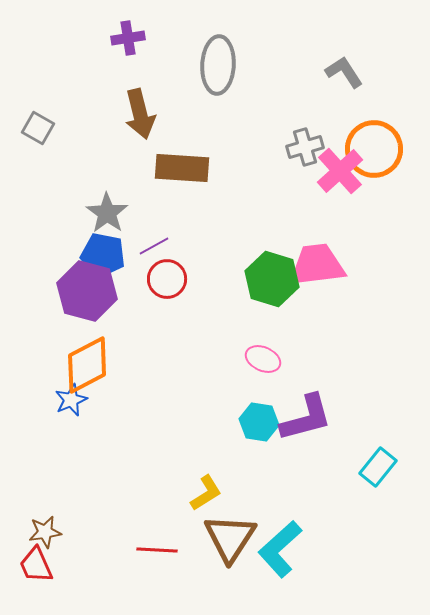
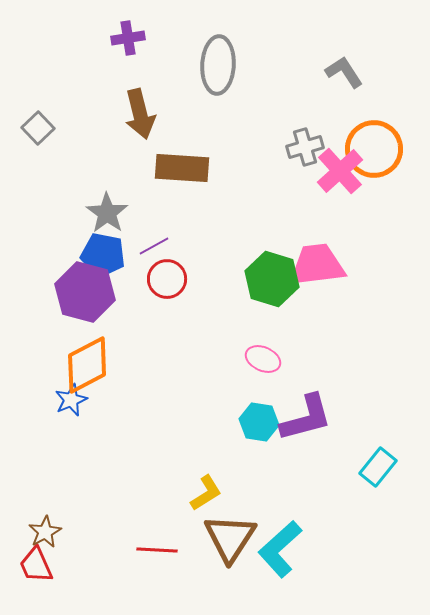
gray square: rotated 16 degrees clockwise
purple hexagon: moved 2 px left, 1 px down
brown star: rotated 20 degrees counterclockwise
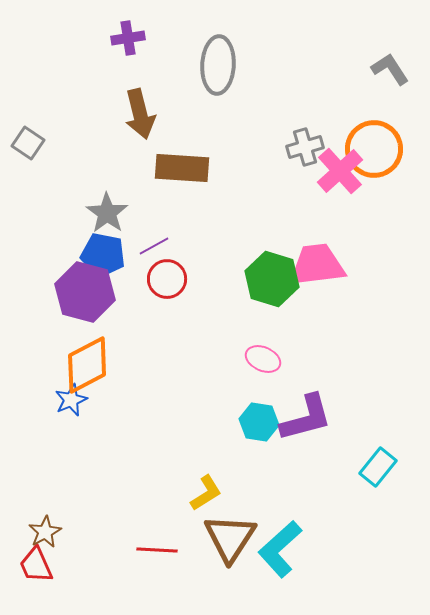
gray L-shape: moved 46 px right, 3 px up
gray square: moved 10 px left, 15 px down; rotated 12 degrees counterclockwise
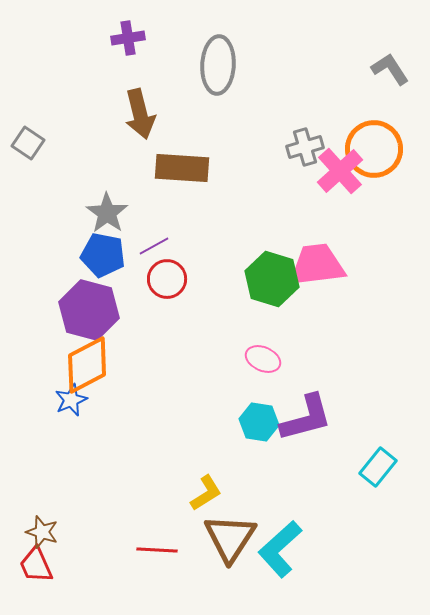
purple hexagon: moved 4 px right, 18 px down
brown star: moved 3 px left; rotated 24 degrees counterclockwise
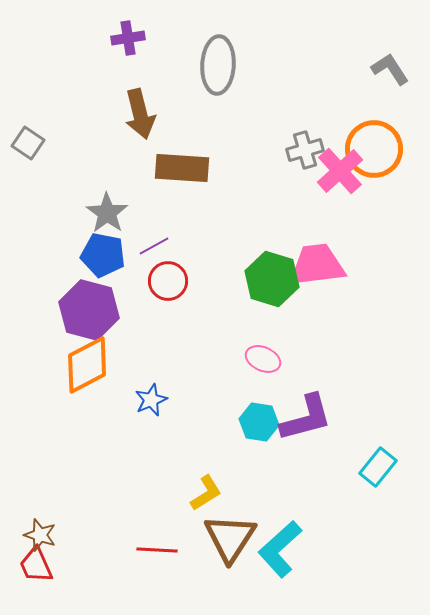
gray cross: moved 3 px down
red circle: moved 1 px right, 2 px down
blue star: moved 80 px right
brown star: moved 2 px left, 3 px down
